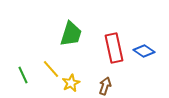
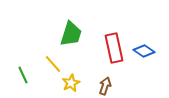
yellow line: moved 2 px right, 5 px up
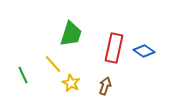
red rectangle: rotated 24 degrees clockwise
yellow star: rotated 18 degrees counterclockwise
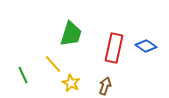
blue diamond: moved 2 px right, 5 px up
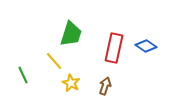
yellow line: moved 1 px right, 3 px up
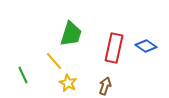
yellow star: moved 3 px left
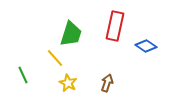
red rectangle: moved 1 px right, 22 px up
yellow line: moved 1 px right, 3 px up
brown arrow: moved 2 px right, 3 px up
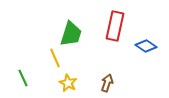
yellow line: rotated 18 degrees clockwise
green line: moved 3 px down
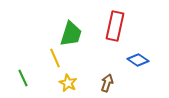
blue diamond: moved 8 px left, 14 px down
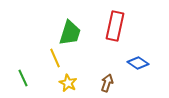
green trapezoid: moved 1 px left, 1 px up
blue diamond: moved 3 px down
